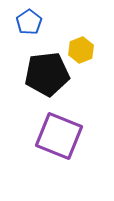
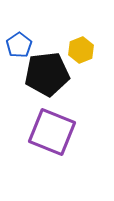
blue pentagon: moved 10 px left, 23 px down
purple square: moved 7 px left, 4 px up
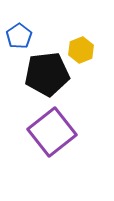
blue pentagon: moved 9 px up
purple square: rotated 30 degrees clockwise
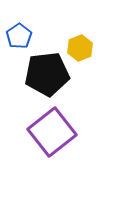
yellow hexagon: moved 1 px left, 2 px up
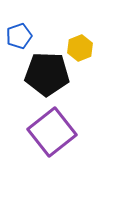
blue pentagon: rotated 15 degrees clockwise
black pentagon: rotated 9 degrees clockwise
